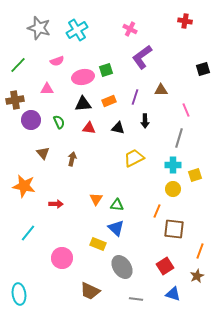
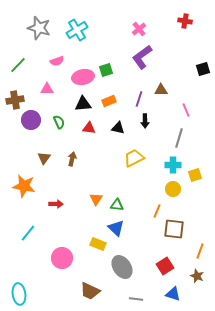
pink cross at (130, 29): moved 9 px right; rotated 24 degrees clockwise
purple line at (135, 97): moved 4 px right, 2 px down
brown triangle at (43, 153): moved 1 px right, 5 px down; rotated 16 degrees clockwise
brown star at (197, 276): rotated 24 degrees counterclockwise
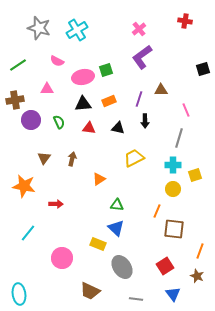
pink semicircle at (57, 61): rotated 48 degrees clockwise
green line at (18, 65): rotated 12 degrees clockwise
orange triangle at (96, 199): moved 3 px right, 20 px up; rotated 24 degrees clockwise
blue triangle at (173, 294): rotated 35 degrees clockwise
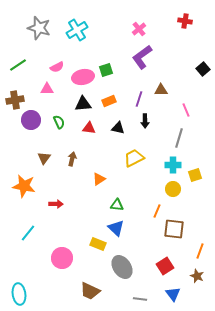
pink semicircle at (57, 61): moved 6 px down; rotated 56 degrees counterclockwise
black square at (203, 69): rotated 24 degrees counterclockwise
gray line at (136, 299): moved 4 px right
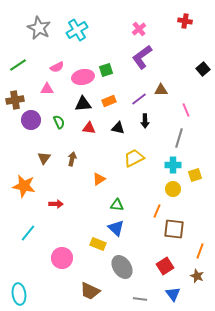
gray star at (39, 28): rotated 10 degrees clockwise
purple line at (139, 99): rotated 35 degrees clockwise
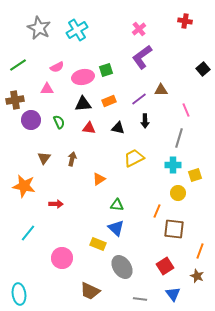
yellow circle at (173, 189): moved 5 px right, 4 px down
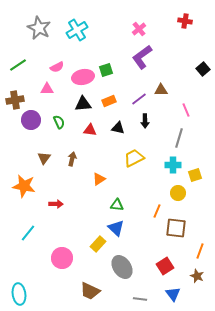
red triangle at (89, 128): moved 1 px right, 2 px down
brown square at (174, 229): moved 2 px right, 1 px up
yellow rectangle at (98, 244): rotated 70 degrees counterclockwise
